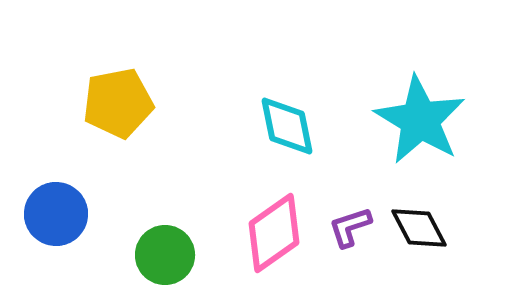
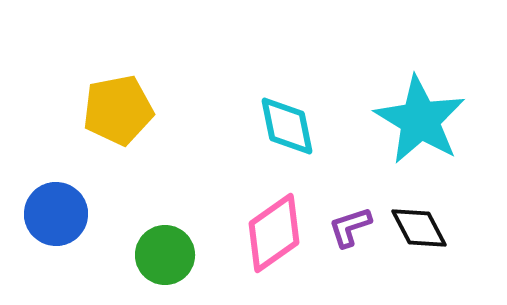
yellow pentagon: moved 7 px down
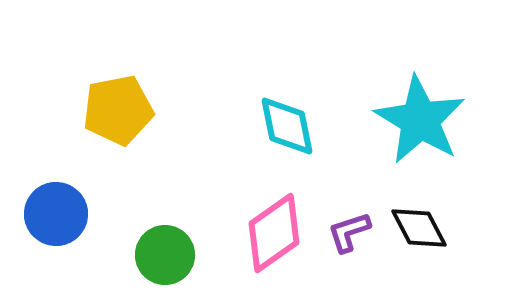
purple L-shape: moved 1 px left, 5 px down
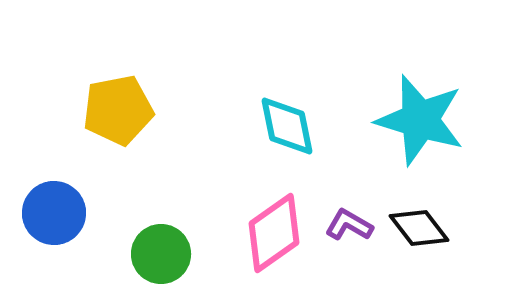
cyan star: rotated 14 degrees counterclockwise
blue circle: moved 2 px left, 1 px up
black diamond: rotated 10 degrees counterclockwise
purple L-shape: moved 7 px up; rotated 48 degrees clockwise
green circle: moved 4 px left, 1 px up
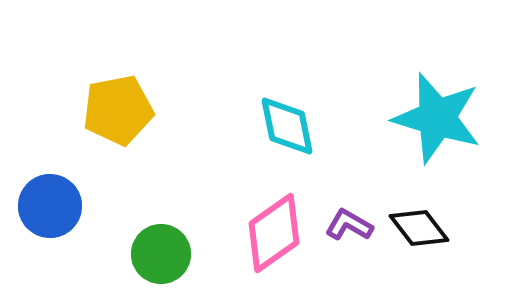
cyan star: moved 17 px right, 2 px up
blue circle: moved 4 px left, 7 px up
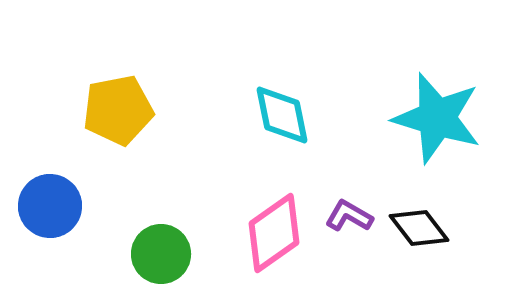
cyan diamond: moved 5 px left, 11 px up
purple L-shape: moved 9 px up
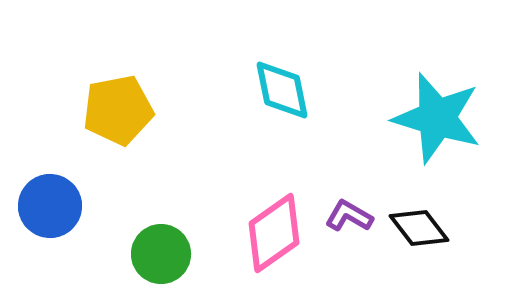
cyan diamond: moved 25 px up
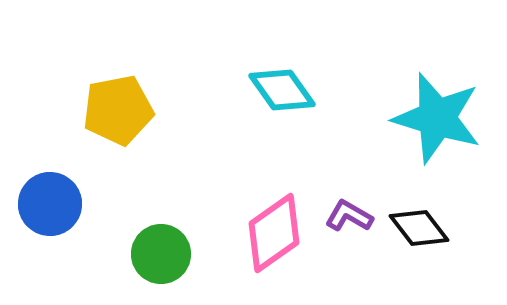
cyan diamond: rotated 24 degrees counterclockwise
blue circle: moved 2 px up
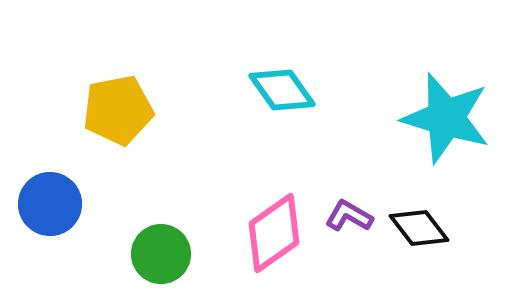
cyan star: moved 9 px right
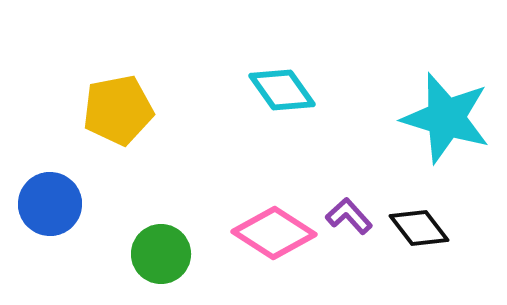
purple L-shape: rotated 18 degrees clockwise
pink diamond: rotated 68 degrees clockwise
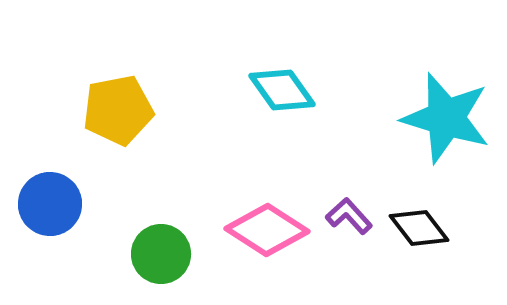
pink diamond: moved 7 px left, 3 px up
